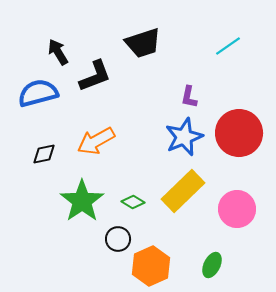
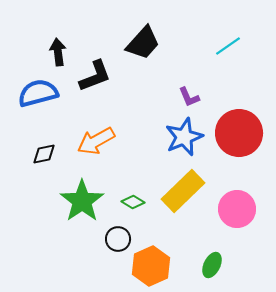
black trapezoid: rotated 30 degrees counterclockwise
black arrow: rotated 24 degrees clockwise
purple L-shape: rotated 35 degrees counterclockwise
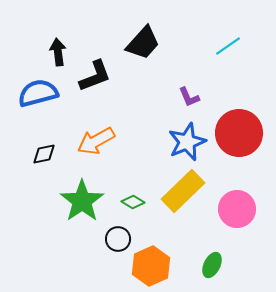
blue star: moved 3 px right, 5 px down
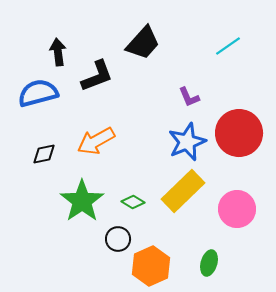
black L-shape: moved 2 px right
green ellipse: moved 3 px left, 2 px up; rotated 10 degrees counterclockwise
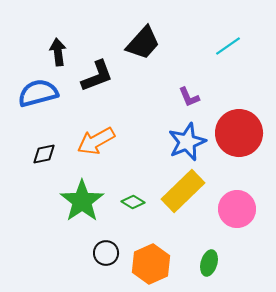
black circle: moved 12 px left, 14 px down
orange hexagon: moved 2 px up
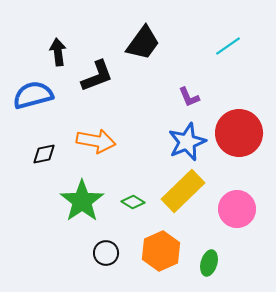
black trapezoid: rotated 6 degrees counterclockwise
blue semicircle: moved 5 px left, 2 px down
orange arrow: rotated 141 degrees counterclockwise
orange hexagon: moved 10 px right, 13 px up
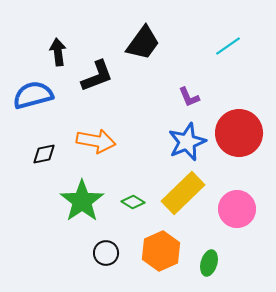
yellow rectangle: moved 2 px down
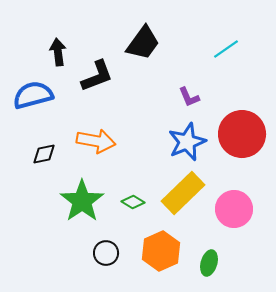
cyan line: moved 2 px left, 3 px down
red circle: moved 3 px right, 1 px down
pink circle: moved 3 px left
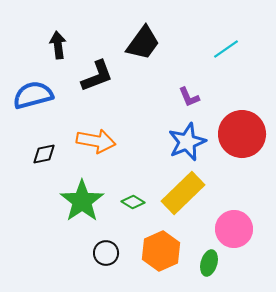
black arrow: moved 7 px up
pink circle: moved 20 px down
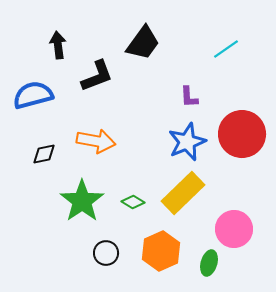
purple L-shape: rotated 20 degrees clockwise
